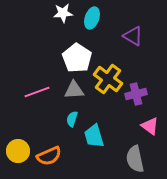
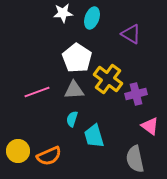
purple triangle: moved 2 px left, 2 px up
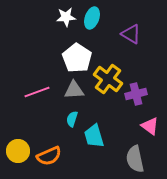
white star: moved 3 px right, 4 px down
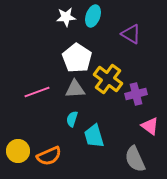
cyan ellipse: moved 1 px right, 2 px up
gray triangle: moved 1 px right, 1 px up
gray semicircle: rotated 12 degrees counterclockwise
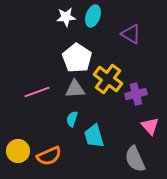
pink triangle: rotated 12 degrees clockwise
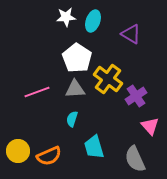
cyan ellipse: moved 5 px down
purple cross: moved 2 px down; rotated 20 degrees counterclockwise
cyan trapezoid: moved 11 px down
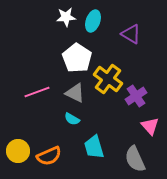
gray triangle: moved 4 px down; rotated 30 degrees clockwise
cyan semicircle: rotated 77 degrees counterclockwise
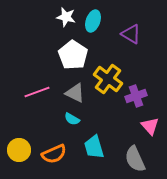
white star: rotated 18 degrees clockwise
white pentagon: moved 4 px left, 3 px up
purple cross: rotated 15 degrees clockwise
yellow circle: moved 1 px right, 1 px up
orange semicircle: moved 5 px right, 2 px up
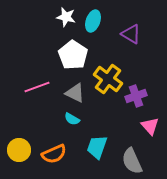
pink line: moved 5 px up
cyan trapezoid: moved 3 px right; rotated 35 degrees clockwise
gray semicircle: moved 3 px left, 2 px down
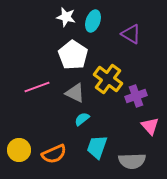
cyan semicircle: moved 10 px right; rotated 112 degrees clockwise
gray semicircle: rotated 68 degrees counterclockwise
